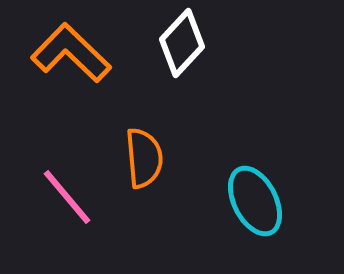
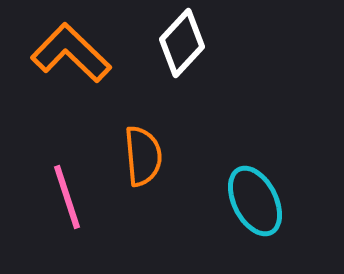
orange semicircle: moved 1 px left, 2 px up
pink line: rotated 22 degrees clockwise
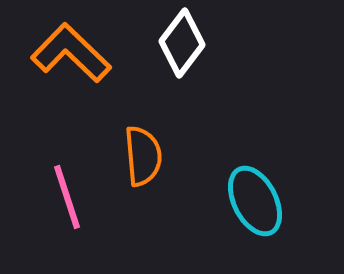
white diamond: rotated 6 degrees counterclockwise
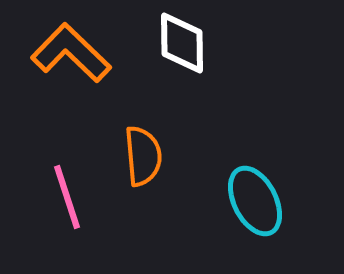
white diamond: rotated 38 degrees counterclockwise
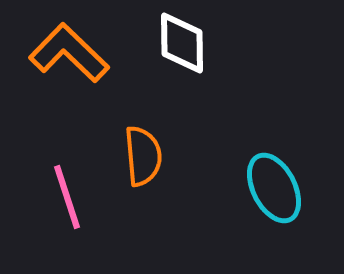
orange L-shape: moved 2 px left
cyan ellipse: moved 19 px right, 13 px up
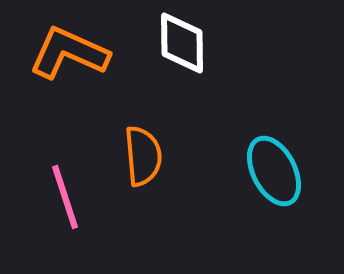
orange L-shape: rotated 20 degrees counterclockwise
cyan ellipse: moved 17 px up
pink line: moved 2 px left
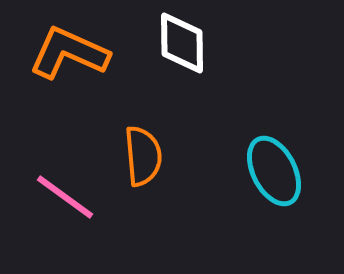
pink line: rotated 36 degrees counterclockwise
